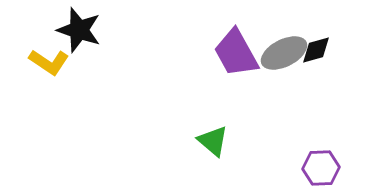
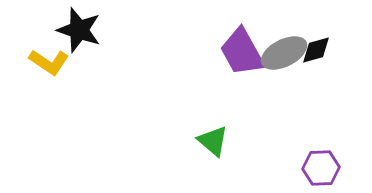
purple trapezoid: moved 6 px right, 1 px up
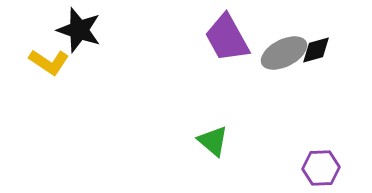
purple trapezoid: moved 15 px left, 14 px up
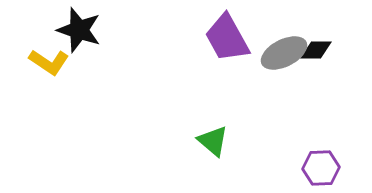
black diamond: rotated 16 degrees clockwise
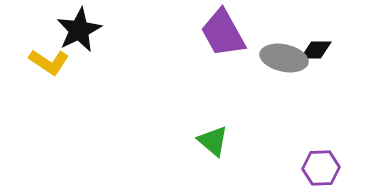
black star: rotated 27 degrees clockwise
purple trapezoid: moved 4 px left, 5 px up
gray ellipse: moved 5 px down; rotated 39 degrees clockwise
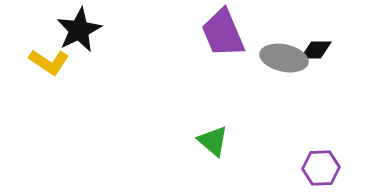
purple trapezoid: rotated 6 degrees clockwise
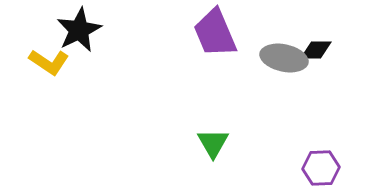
purple trapezoid: moved 8 px left
green triangle: moved 2 px down; rotated 20 degrees clockwise
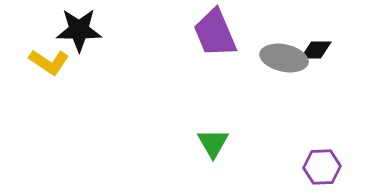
black star: rotated 27 degrees clockwise
purple hexagon: moved 1 px right, 1 px up
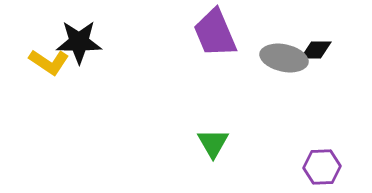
black star: moved 12 px down
